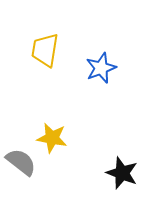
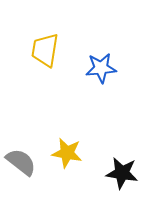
blue star: rotated 16 degrees clockwise
yellow star: moved 15 px right, 15 px down
black star: rotated 12 degrees counterclockwise
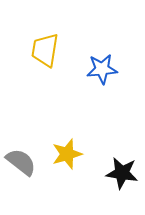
blue star: moved 1 px right, 1 px down
yellow star: moved 1 px down; rotated 28 degrees counterclockwise
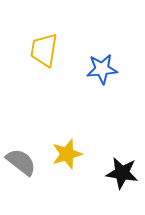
yellow trapezoid: moved 1 px left
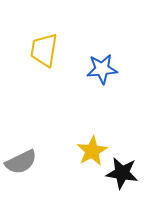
yellow star: moved 25 px right, 3 px up; rotated 12 degrees counterclockwise
gray semicircle: rotated 116 degrees clockwise
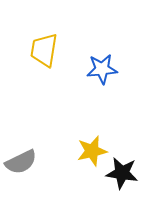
yellow star: rotated 16 degrees clockwise
